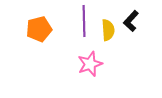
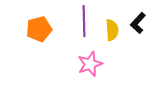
black L-shape: moved 7 px right, 2 px down
yellow semicircle: moved 4 px right
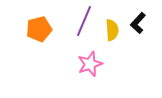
purple line: rotated 24 degrees clockwise
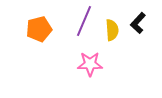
pink star: rotated 20 degrees clockwise
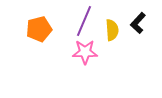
pink star: moved 5 px left, 12 px up
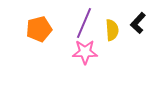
purple line: moved 2 px down
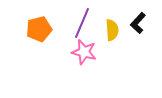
purple line: moved 2 px left
pink star: moved 1 px left; rotated 15 degrees clockwise
